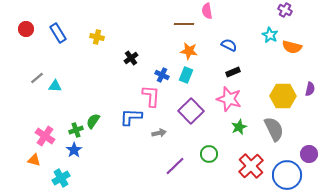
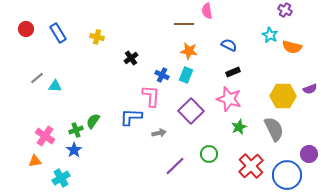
purple semicircle: rotated 56 degrees clockwise
orange triangle: moved 1 px right, 1 px down; rotated 24 degrees counterclockwise
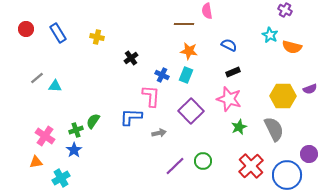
green circle: moved 6 px left, 7 px down
orange triangle: moved 1 px right, 1 px down
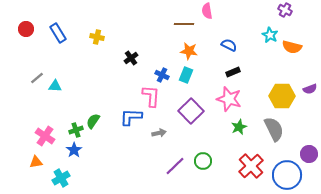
yellow hexagon: moved 1 px left
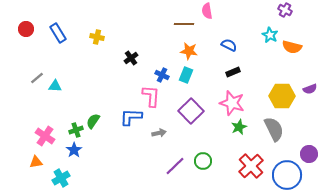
pink star: moved 3 px right, 4 px down
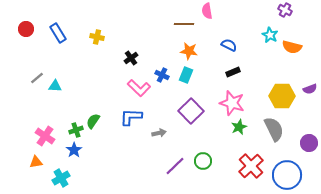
pink L-shape: moved 12 px left, 8 px up; rotated 130 degrees clockwise
purple circle: moved 11 px up
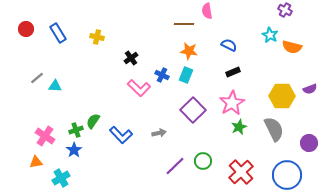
pink star: rotated 25 degrees clockwise
purple square: moved 2 px right, 1 px up
blue L-shape: moved 10 px left, 18 px down; rotated 135 degrees counterclockwise
red cross: moved 10 px left, 6 px down
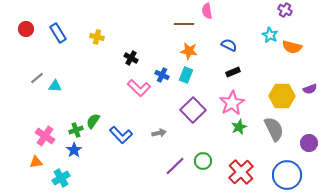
black cross: rotated 24 degrees counterclockwise
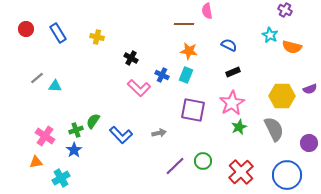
purple square: rotated 35 degrees counterclockwise
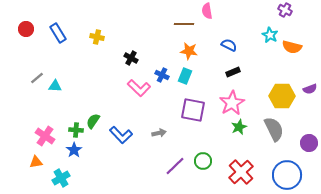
cyan rectangle: moved 1 px left, 1 px down
green cross: rotated 24 degrees clockwise
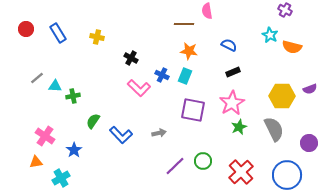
green cross: moved 3 px left, 34 px up; rotated 16 degrees counterclockwise
